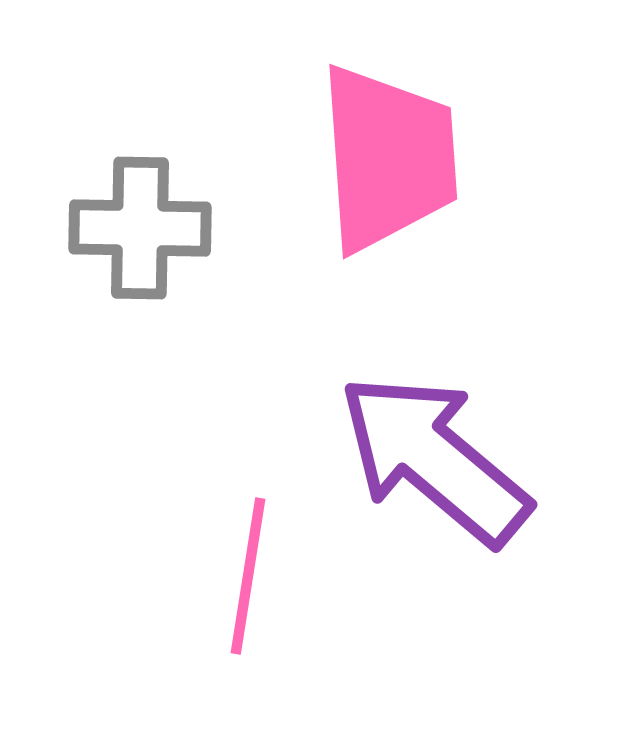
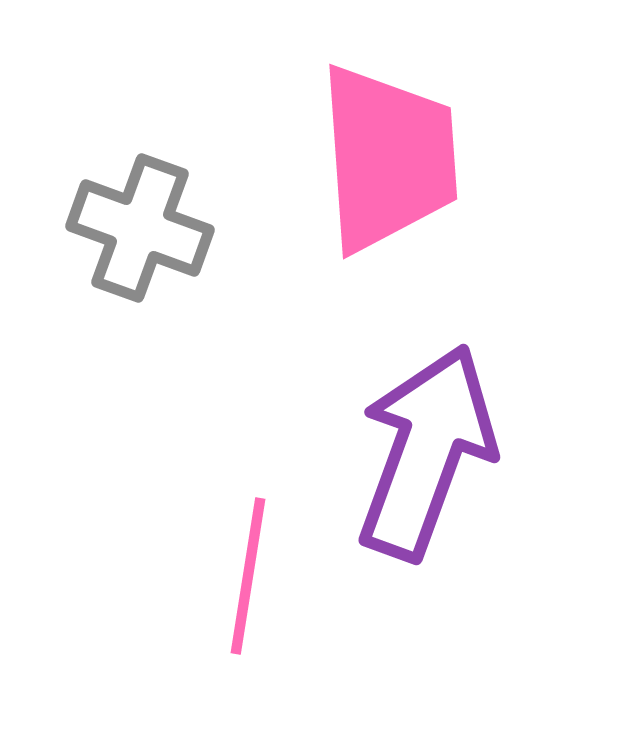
gray cross: rotated 19 degrees clockwise
purple arrow: moved 8 px left, 7 px up; rotated 70 degrees clockwise
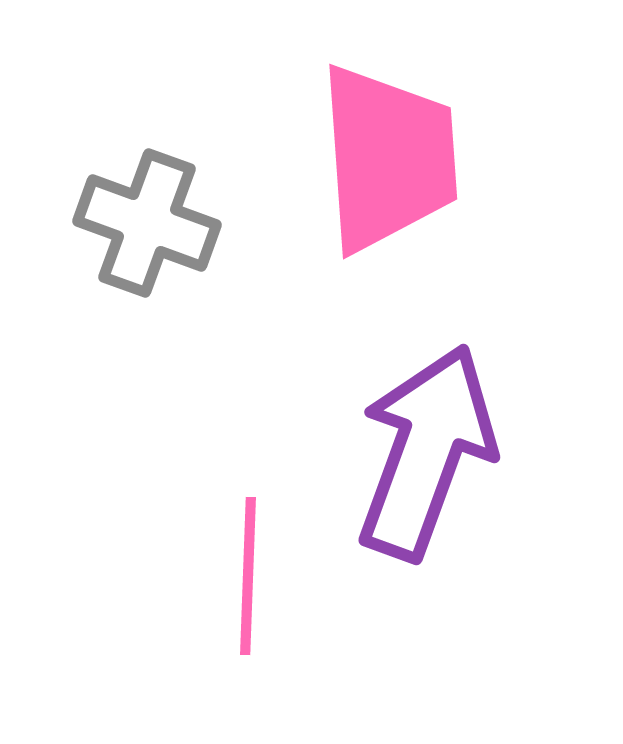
gray cross: moved 7 px right, 5 px up
pink line: rotated 7 degrees counterclockwise
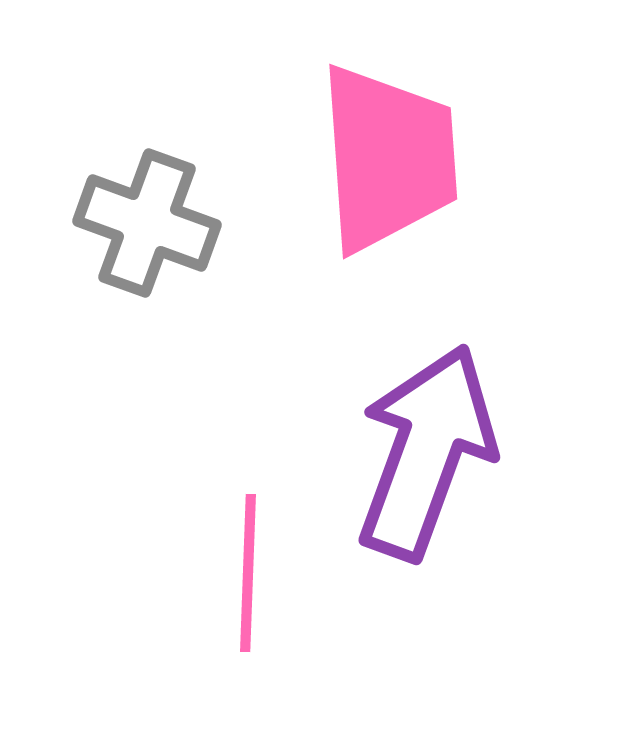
pink line: moved 3 px up
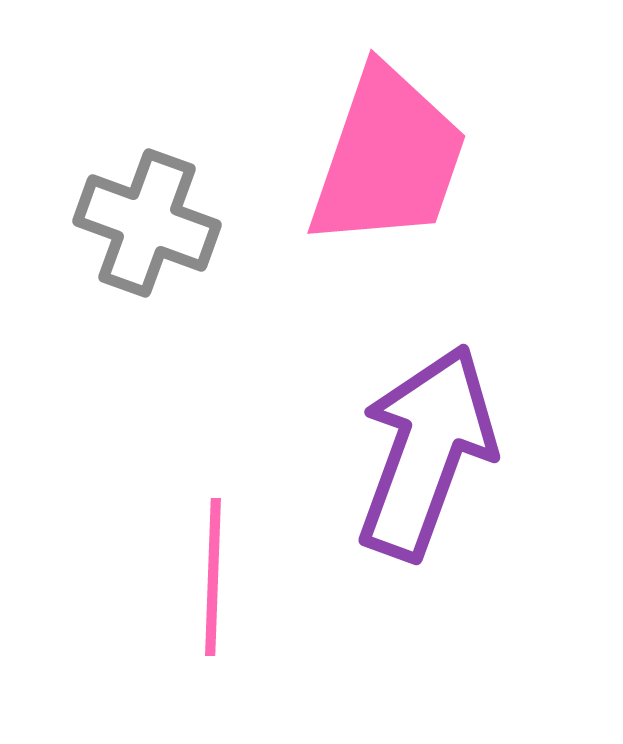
pink trapezoid: rotated 23 degrees clockwise
pink line: moved 35 px left, 4 px down
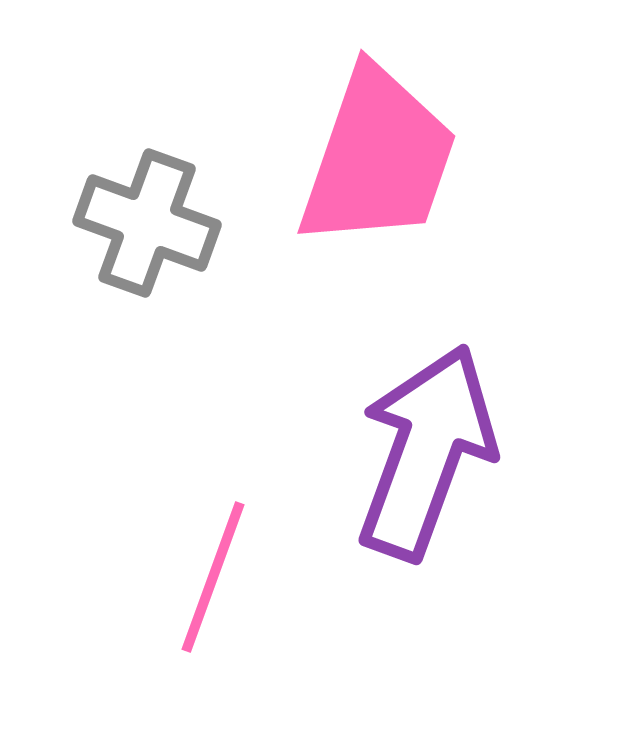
pink trapezoid: moved 10 px left
pink line: rotated 18 degrees clockwise
